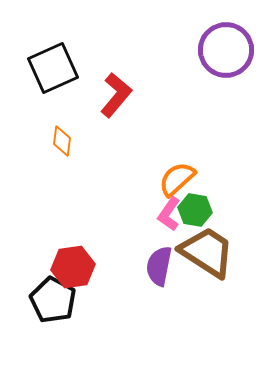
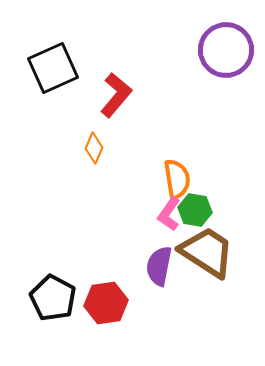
orange diamond: moved 32 px right, 7 px down; rotated 16 degrees clockwise
orange semicircle: rotated 123 degrees clockwise
red hexagon: moved 33 px right, 36 px down
black pentagon: moved 2 px up
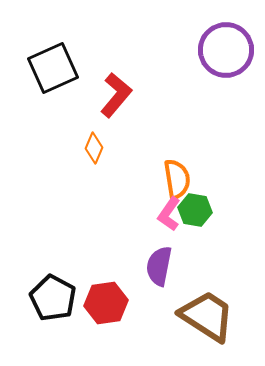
brown trapezoid: moved 64 px down
